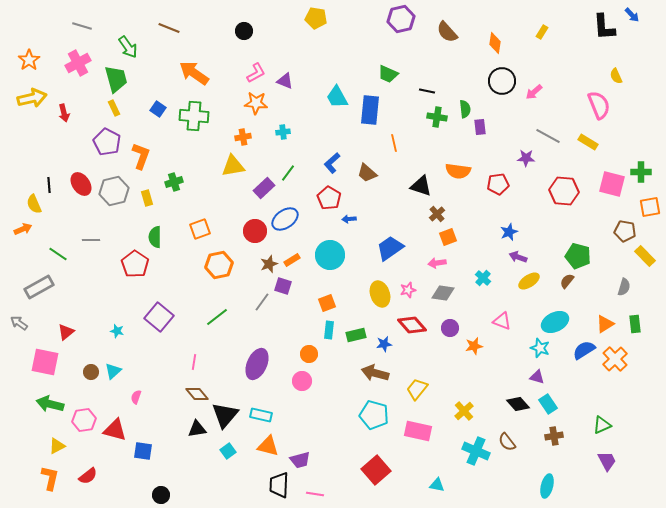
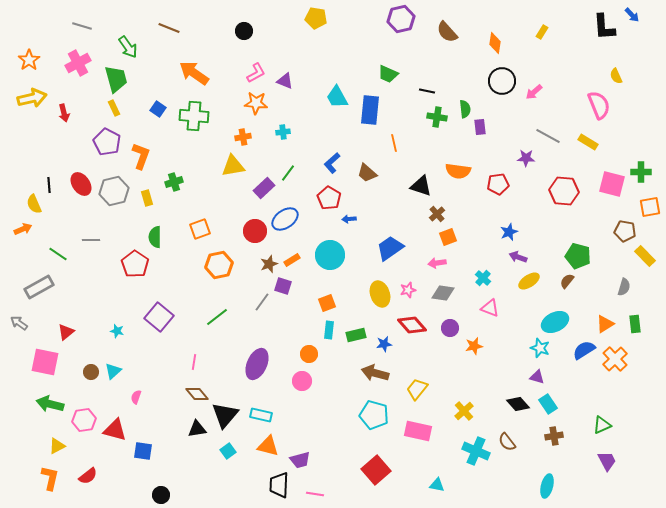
pink triangle at (502, 321): moved 12 px left, 13 px up
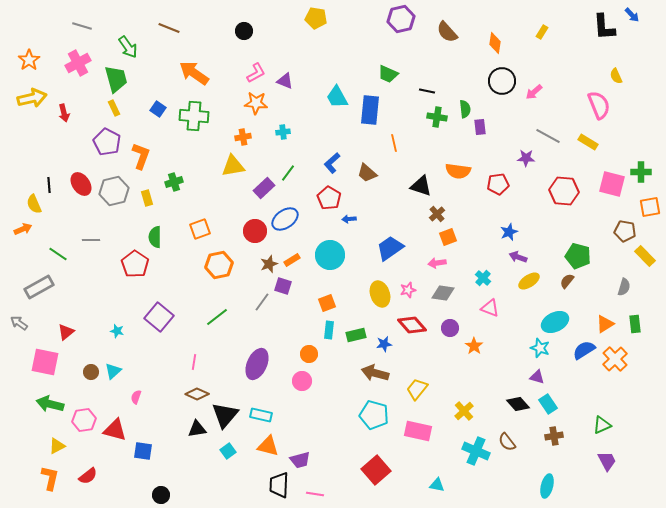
orange star at (474, 346): rotated 24 degrees counterclockwise
brown diamond at (197, 394): rotated 25 degrees counterclockwise
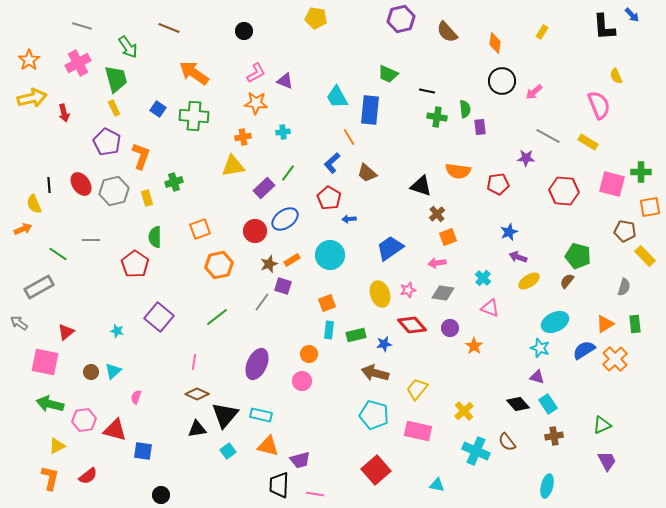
orange line at (394, 143): moved 45 px left, 6 px up; rotated 18 degrees counterclockwise
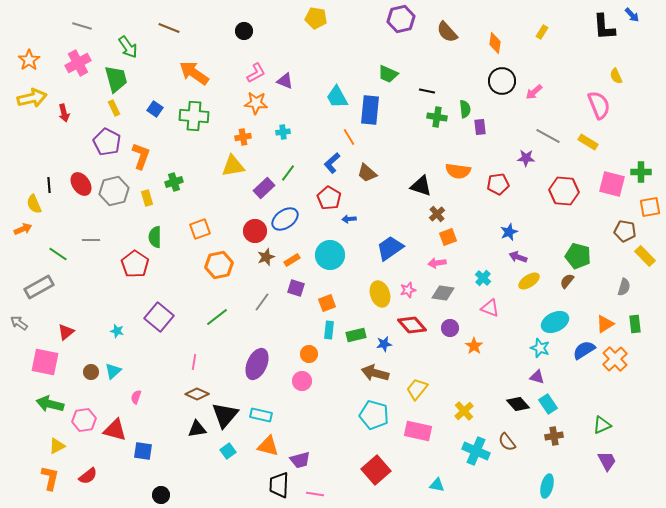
blue square at (158, 109): moved 3 px left
brown star at (269, 264): moved 3 px left, 7 px up
purple square at (283, 286): moved 13 px right, 2 px down
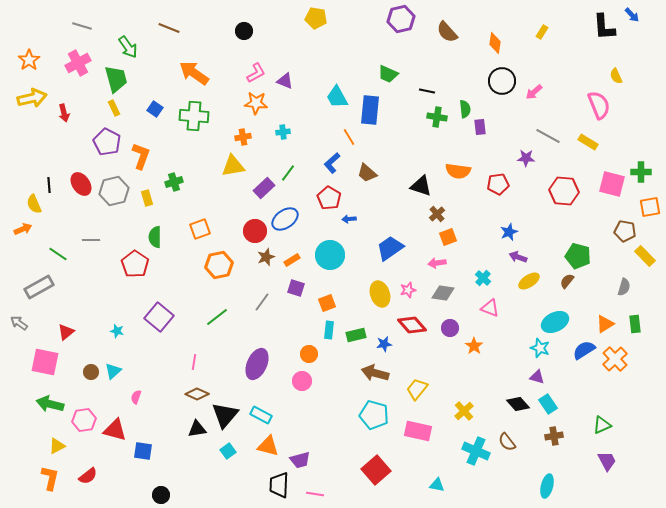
cyan rectangle at (261, 415): rotated 15 degrees clockwise
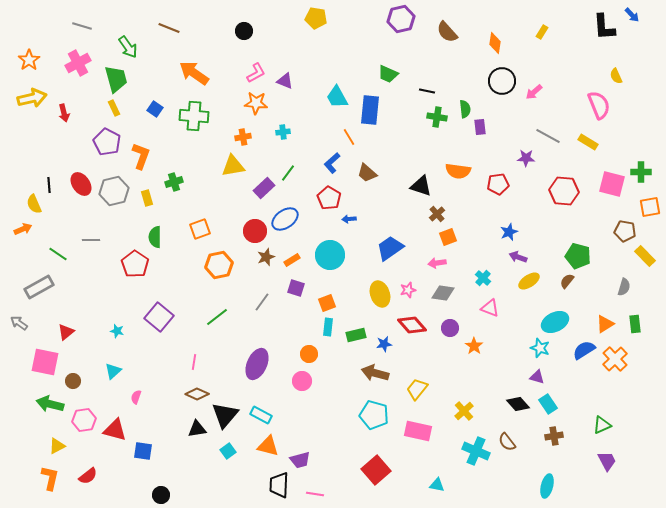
cyan rectangle at (329, 330): moved 1 px left, 3 px up
brown circle at (91, 372): moved 18 px left, 9 px down
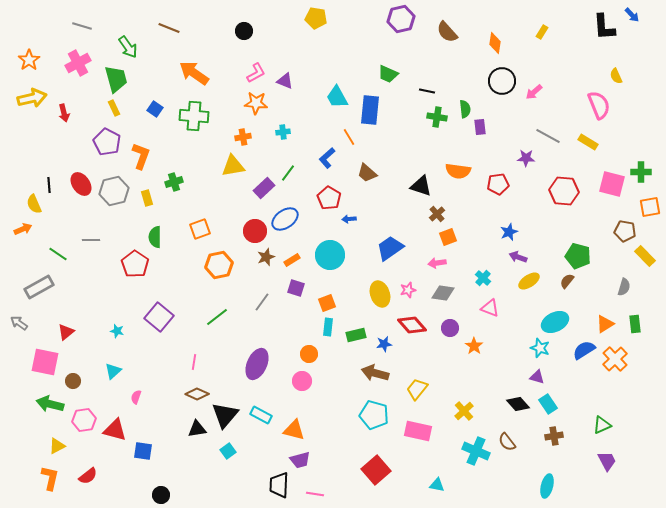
blue L-shape at (332, 163): moved 5 px left, 5 px up
orange triangle at (268, 446): moved 26 px right, 16 px up
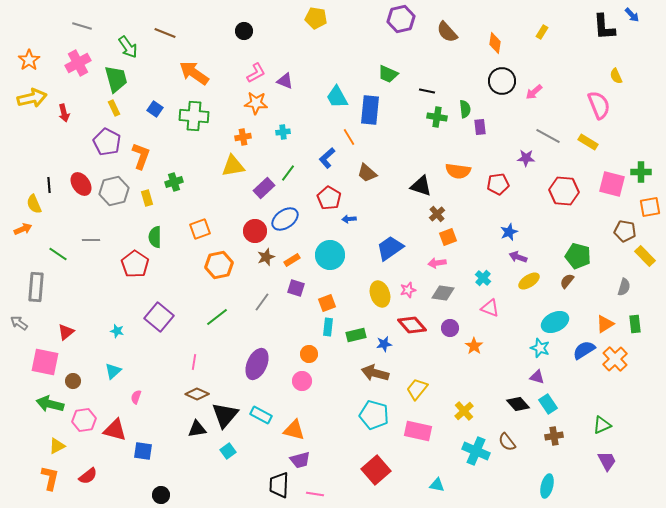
brown line at (169, 28): moved 4 px left, 5 px down
gray rectangle at (39, 287): moved 3 px left; rotated 56 degrees counterclockwise
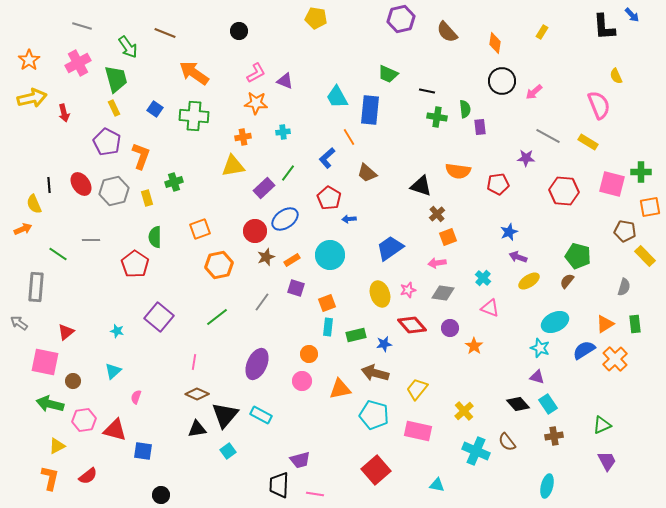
black circle at (244, 31): moved 5 px left
orange triangle at (294, 430): moved 46 px right, 41 px up; rotated 25 degrees counterclockwise
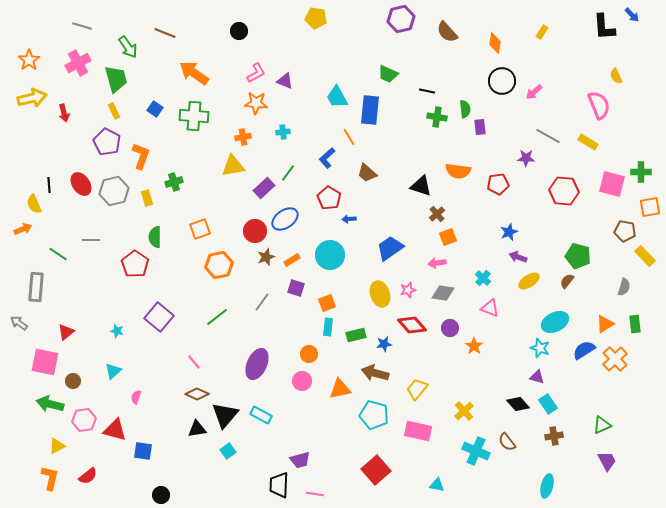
yellow rectangle at (114, 108): moved 3 px down
pink line at (194, 362): rotated 49 degrees counterclockwise
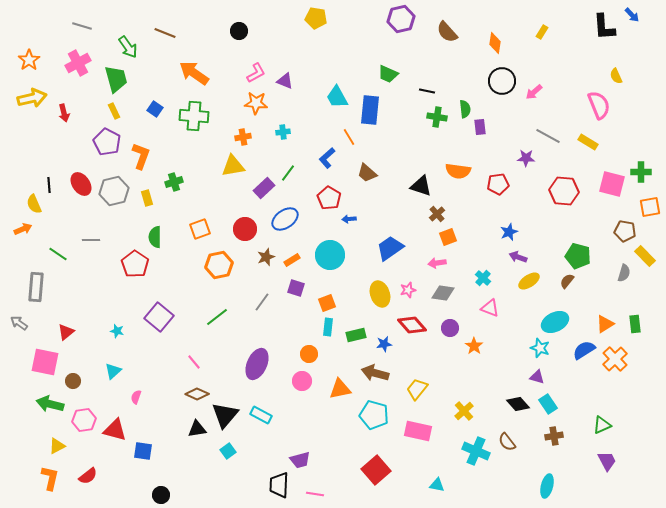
red circle at (255, 231): moved 10 px left, 2 px up
gray semicircle at (624, 287): moved 14 px up
